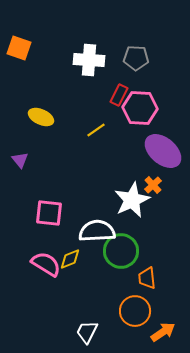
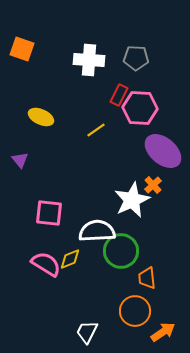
orange square: moved 3 px right, 1 px down
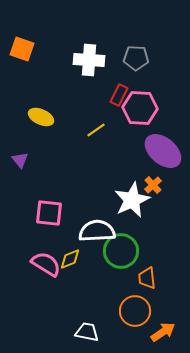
white trapezoid: rotated 75 degrees clockwise
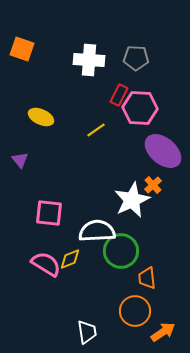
white trapezoid: rotated 70 degrees clockwise
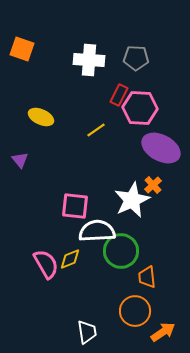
purple ellipse: moved 2 px left, 3 px up; rotated 12 degrees counterclockwise
pink square: moved 26 px right, 7 px up
pink semicircle: rotated 28 degrees clockwise
orange trapezoid: moved 1 px up
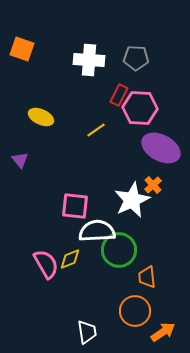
green circle: moved 2 px left, 1 px up
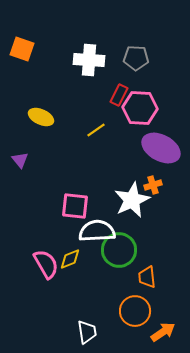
orange cross: rotated 24 degrees clockwise
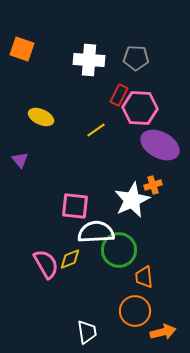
purple ellipse: moved 1 px left, 3 px up
white semicircle: moved 1 px left, 1 px down
orange trapezoid: moved 3 px left
orange arrow: rotated 20 degrees clockwise
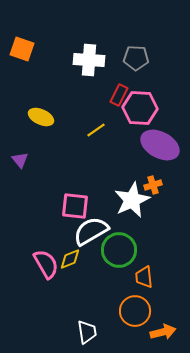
white semicircle: moved 5 px left, 1 px up; rotated 27 degrees counterclockwise
